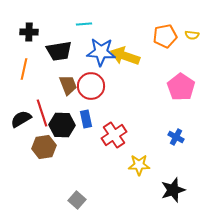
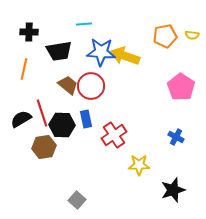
brown trapezoid: rotated 30 degrees counterclockwise
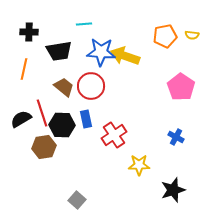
brown trapezoid: moved 4 px left, 2 px down
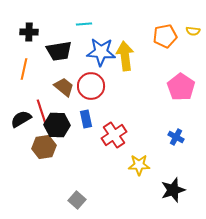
yellow semicircle: moved 1 px right, 4 px up
yellow arrow: rotated 64 degrees clockwise
black hexagon: moved 5 px left
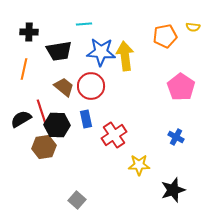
yellow semicircle: moved 4 px up
